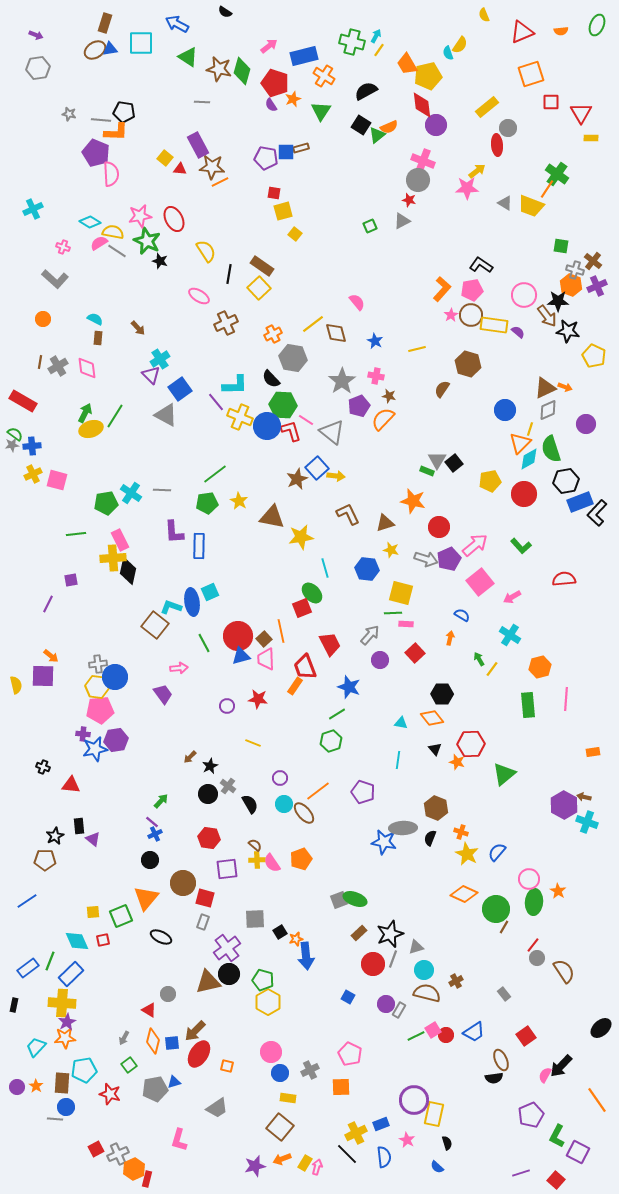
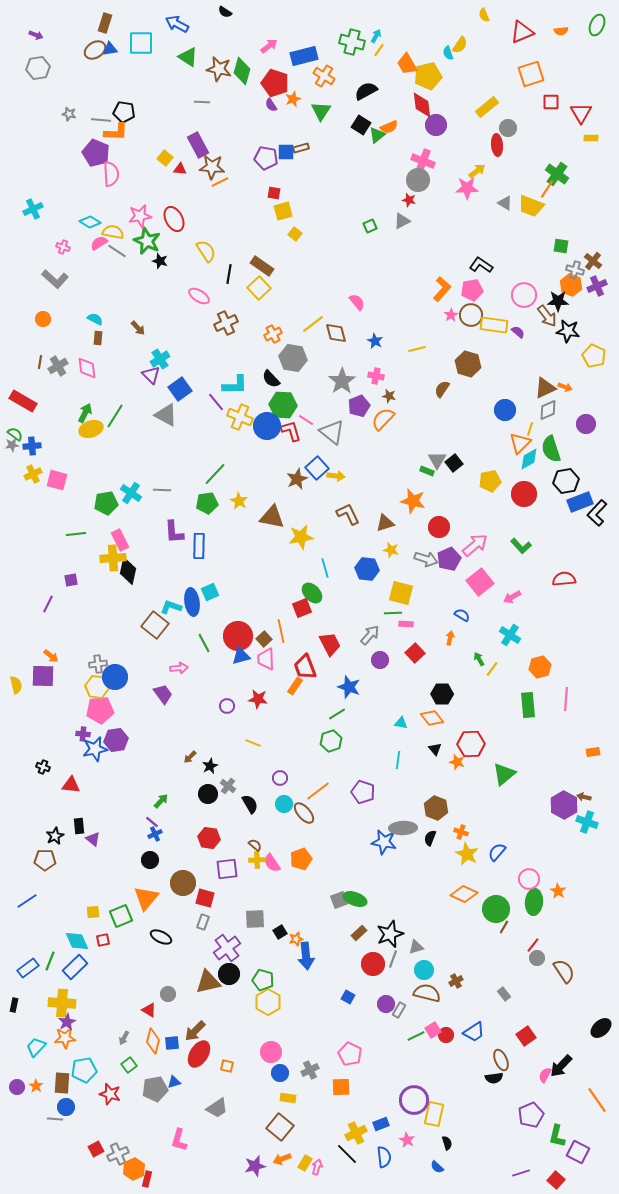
green line at (215, 474): rotated 10 degrees counterclockwise
blue rectangle at (71, 974): moved 4 px right, 7 px up
green L-shape at (557, 1136): rotated 15 degrees counterclockwise
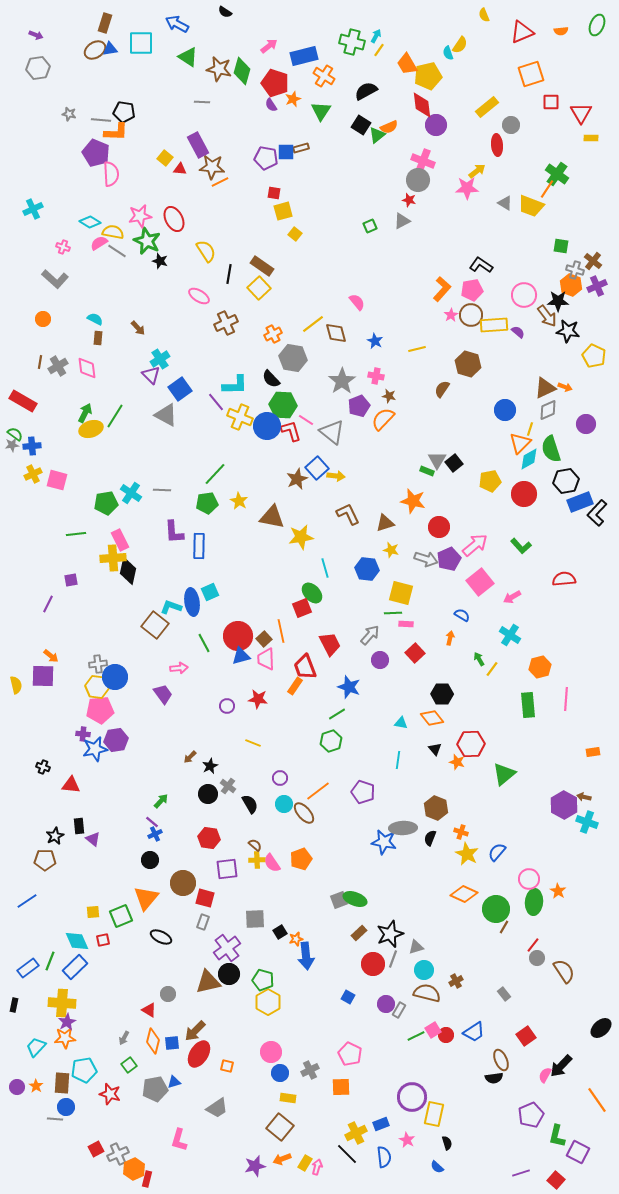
gray circle at (508, 128): moved 3 px right, 3 px up
yellow rectangle at (494, 325): rotated 12 degrees counterclockwise
purple circle at (414, 1100): moved 2 px left, 3 px up
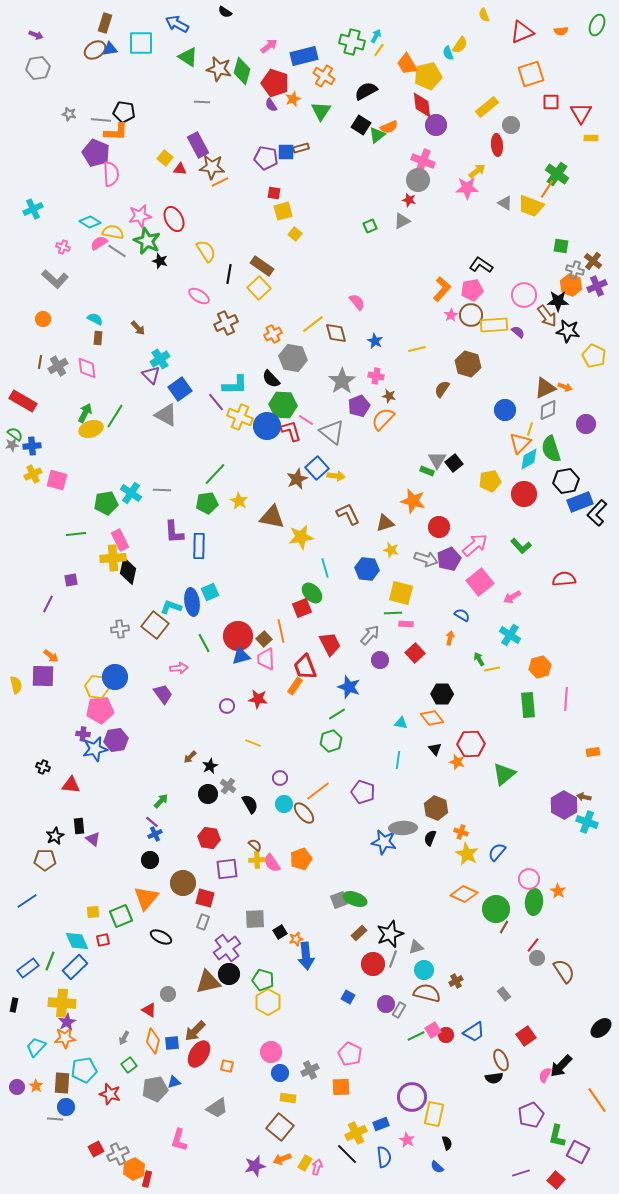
gray cross at (98, 664): moved 22 px right, 35 px up
yellow line at (492, 669): rotated 42 degrees clockwise
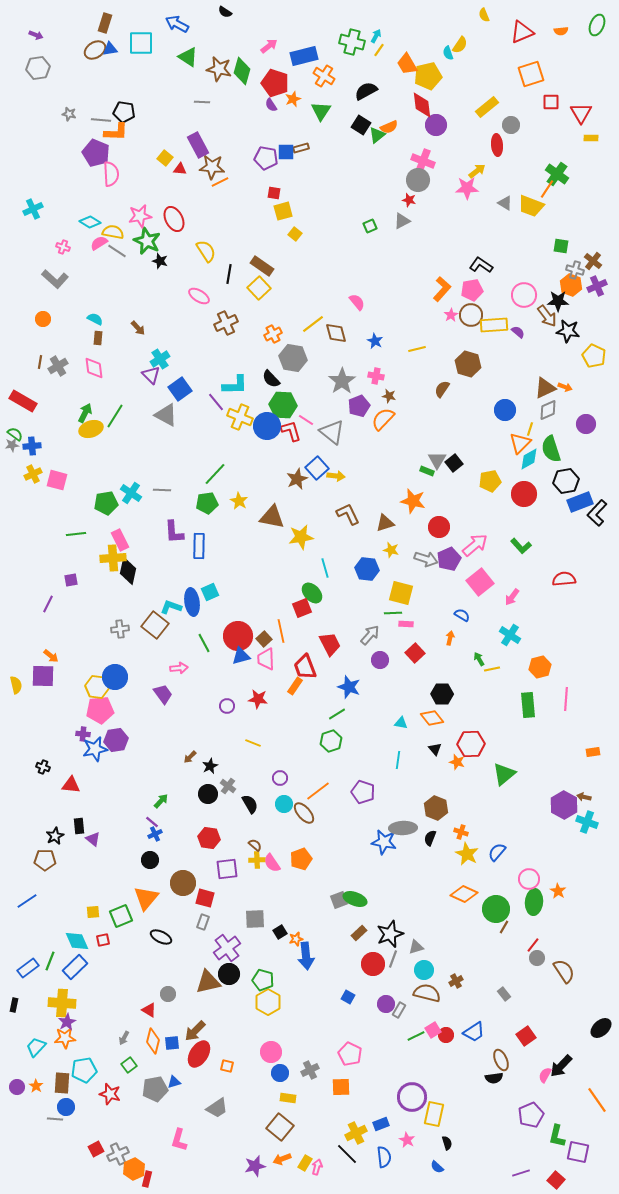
pink diamond at (87, 368): moved 7 px right
pink arrow at (512, 597): rotated 24 degrees counterclockwise
purple square at (578, 1152): rotated 15 degrees counterclockwise
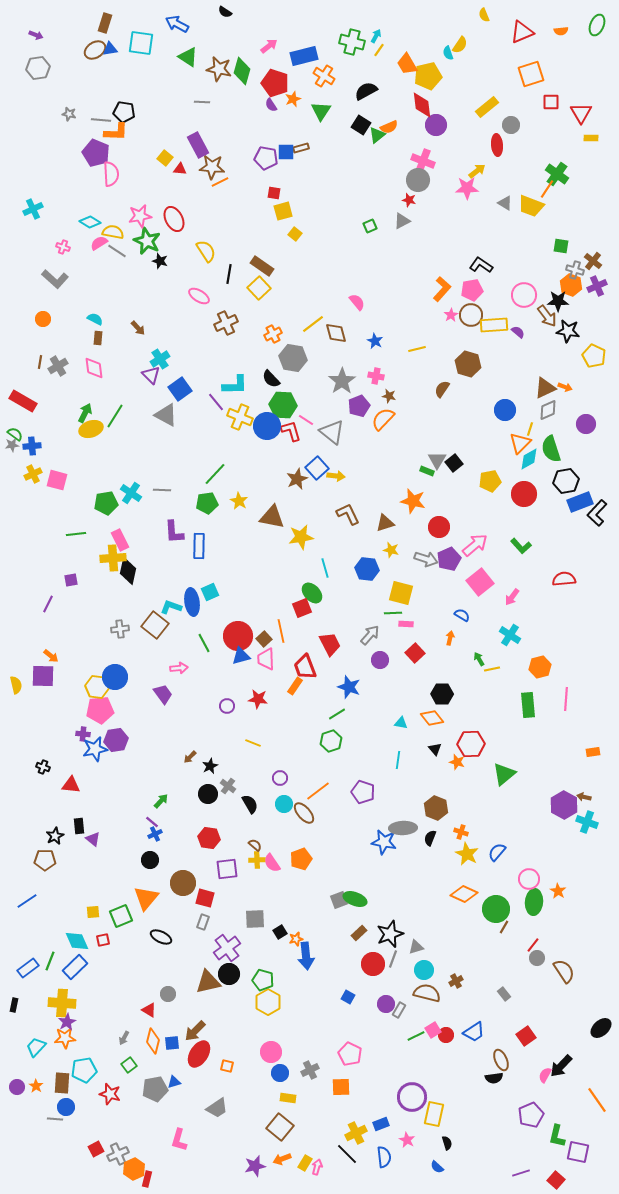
cyan square at (141, 43): rotated 8 degrees clockwise
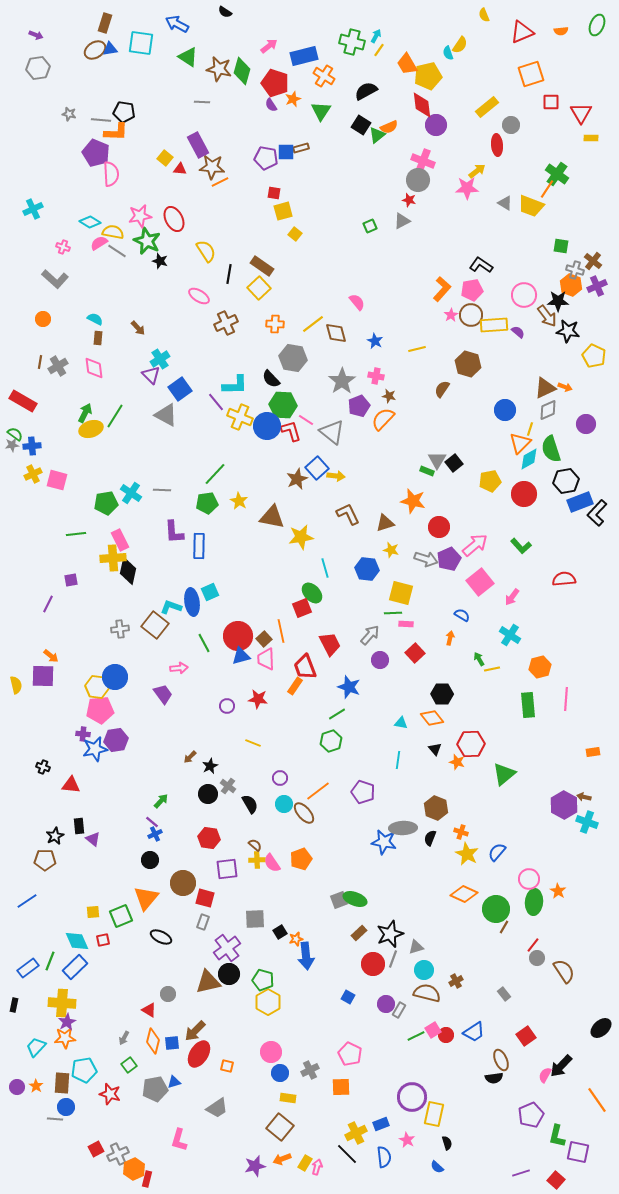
orange cross at (273, 334): moved 2 px right, 10 px up; rotated 30 degrees clockwise
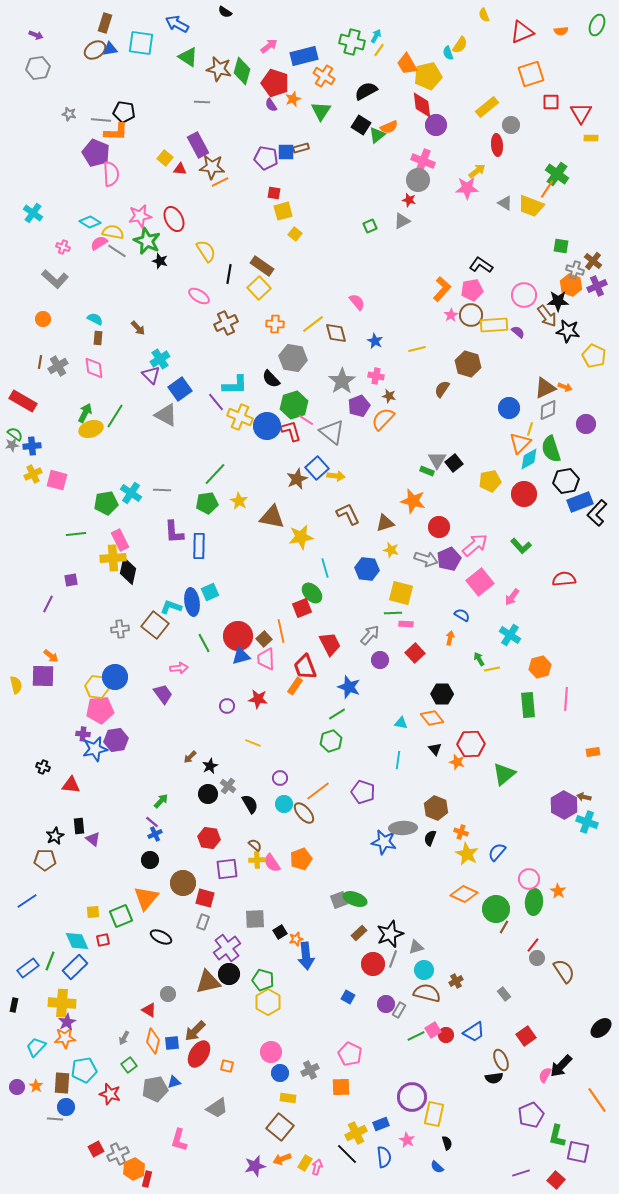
cyan cross at (33, 209): moved 4 px down; rotated 30 degrees counterclockwise
green hexagon at (283, 405): moved 11 px right; rotated 20 degrees counterclockwise
blue circle at (505, 410): moved 4 px right, 2 px up
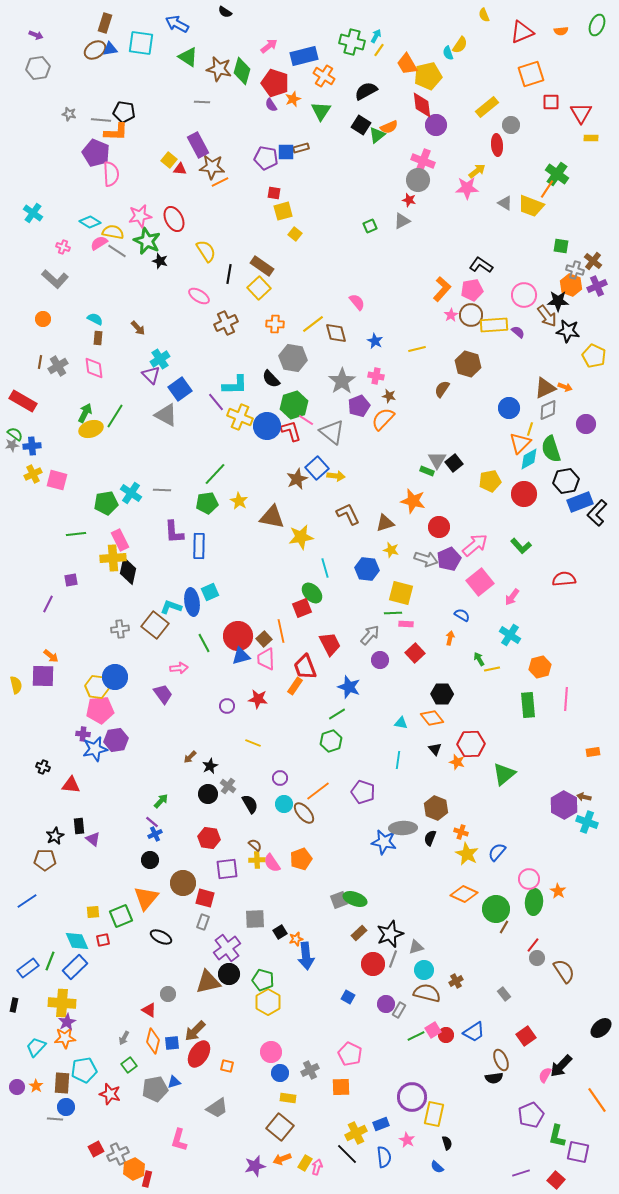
yellow square at (165, 158): moved 4 px right, 2 px down
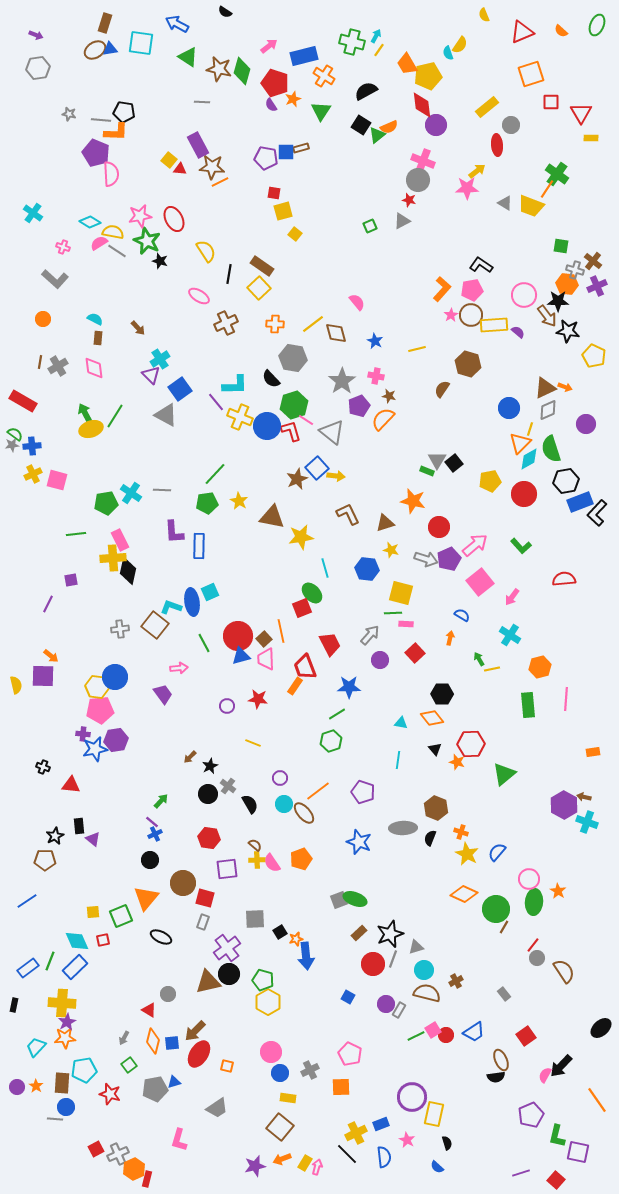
orange semicircle at (561, 31): rotated 48 degrees clockwise
orange hexagon at (571, 285): moved 4 px left, 1 px up; rotated 15 degrees counterclockwise
green arrow at (85, 413): rotated 54 degrees counterclockwise
blue star at (349, 687): rotated 20 degrees counterclockwise
blue star at (384, 842): moved 25 px left; rotated 10 degrees clockwise
black semicircle at (494, 1078): moved 2 px right, 1 px up
